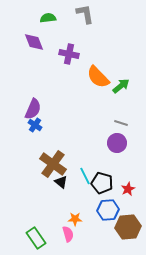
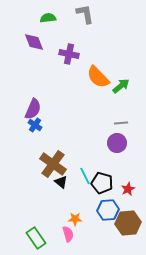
gray line: rotated 24 degrees counterclockwise
brown hexagon: moved 4 px up
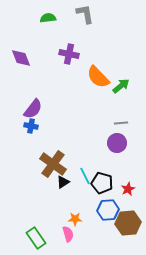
purple diamond: moved 13 px left, 16 px down
purple semicircle: rotated 15 degrees clockwise
blue cross: moved 4 px left, 1 px down; rotated 24 degrees counterclockwise
black triangle: moved 2 px right; rotated 48 degrees clockwise
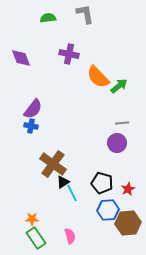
green arrow: moved 2 px left
gray line: moved 1 px right
cyan line: moved 13 px left, 17 px down
orange star: moved 43 px left
pink semicircle: moved 2 px right, 2 px down
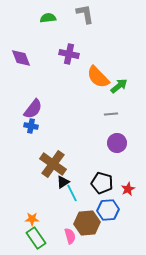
gray line: moved 11 px left, 9 px up
brown hexagon: moved 41 px left
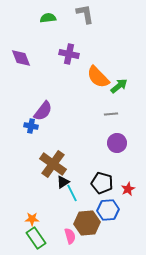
purple semicircle: moved 10 px right, 2 px down
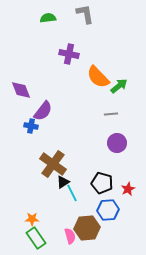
purple diamond: moved 32 px down
brown hexagon: moved 5 px down
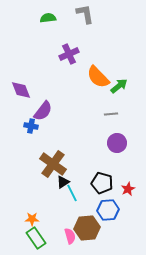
purple cross: rotated 36 degrees counterclockwise
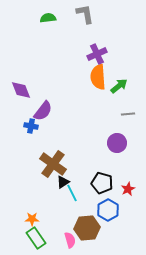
purple cross: moved 28 px right
orange semicircle: rotated 40 degrees clockwise
gray line: moved 17 px right
blue hexagon: rotated 25 degrees counterclockwise
pink semicircle: moved 4 px down
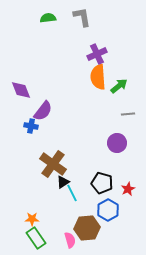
gray L-shape: moved 3 px left, 3 px down
